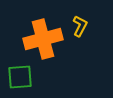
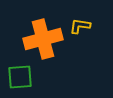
yellow L-shape: rotated 110 degrees counterclockwise
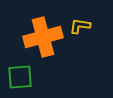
orange cross: moved 2 px up
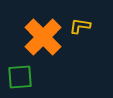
orange cross: rotated 30 degrees counterclockwise
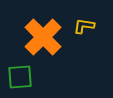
yellow L-shape: moved 4 px right
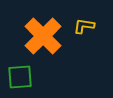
orange cross: moved 1 px up
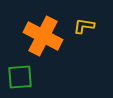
orange cross: rotated 18 degrees counterclockwise
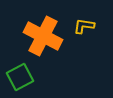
green square: rotated 24 degrees counterclockwise
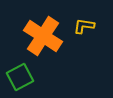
orange cross: rotated 6 degrees clockwise
